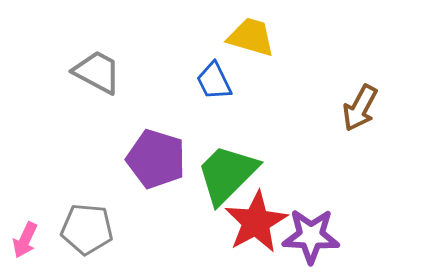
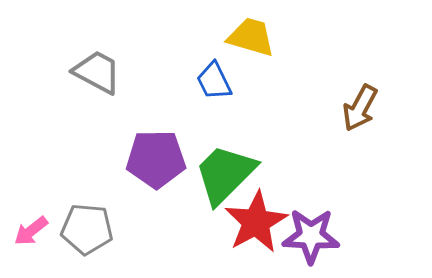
purple pentagon: rotated 18 degrees counterclockwise
green trapezoid: moved 2 px left
pink arrow: moved 6 px right, 9 px up; rotated 27 degrees clockwise
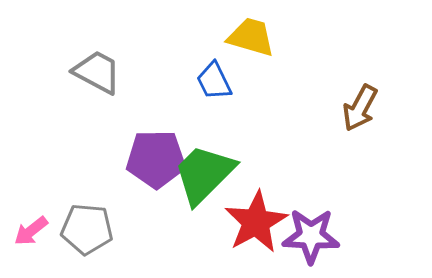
green trapezoid: moved 21 px left
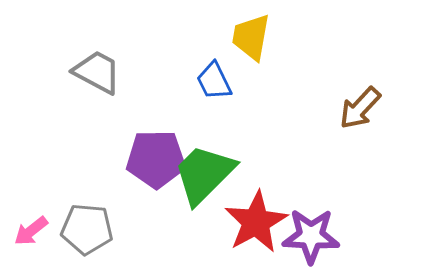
yellow trapezoid: rotated 96 degrees counterclockwise
brown arrow: rotated 15 degrees clockwise
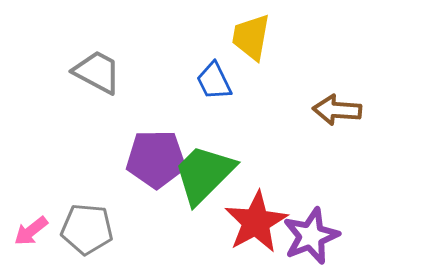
brown arrow: moved 23 px left, 2 px down; rotated 51 degrees clockwise
purple star: rotated 24 degrees counterclockwise
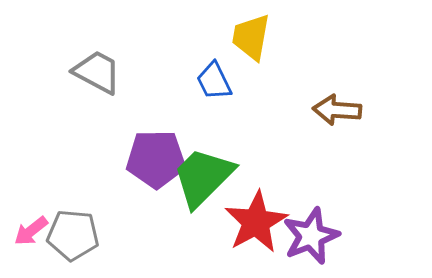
green trapezoid: moved 1 px left, 3 px down
gray pentagon: moved 14 px left, 6 px down
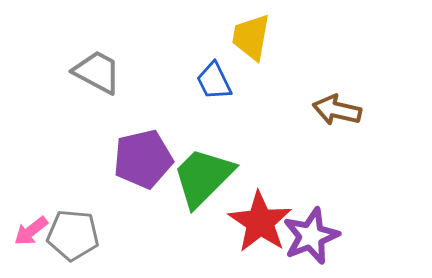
brown arrow: rotated 9 degrees clockwise
purple pentagon: moved 13 px left; rotated 12 degrees counterclockwise
red star: moved 4 px right; rotated 10 degrees counterclockwise
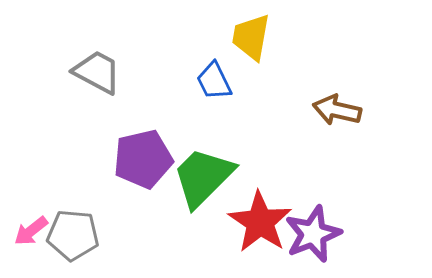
purple star: moved 2 px right, 2 px up
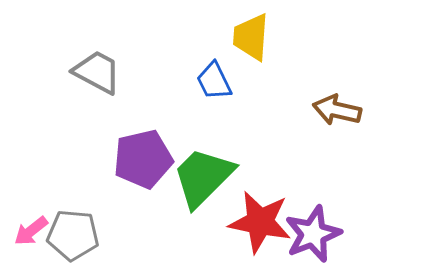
yellow trapezoid: rotated 6 degrees counterclockwise
red star: rotated 22 degrees counterclockwise
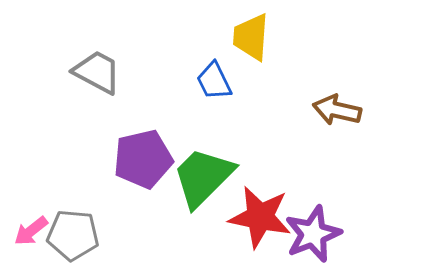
red star: moved 5 px up
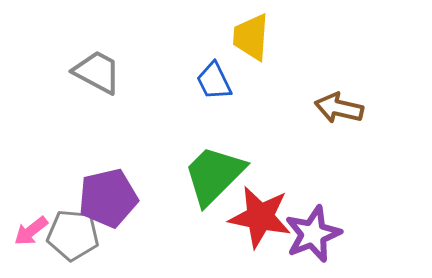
brown arrow: moved 2 px right, 2 px up
purple pentagon: moved 35 px left, 39 px down
green trapezoid: moved 11 px right, 2 px up
